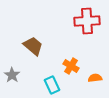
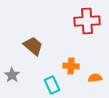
orange cross: rotated 28 degrees counterclockwise
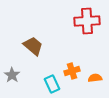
orange cross: moved 1 px right, 5 px down; rotated 21 degrees counterclockwise
cyan rectangle: moved 1 px up
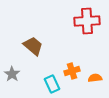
gray star: moved 1 px up
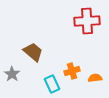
brown trapezoid: moved 6 px down
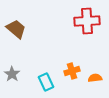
brown trapezoid: moved 17 px left, 23 px up
cyan rectangle: moved 6 px left, 2 px up
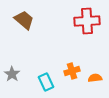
brown trapezoid: moved 8 px right, 9 px up
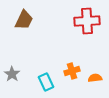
brown trapezoid: rotated 75 degrees clockwise
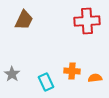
orange cross: rotated 21 degrees clockwise
